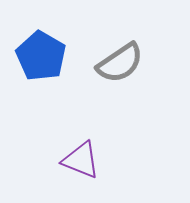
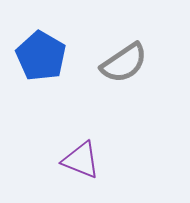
gray semicircle: moved 4 px right
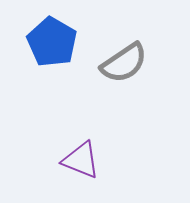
blue pentagon: moved 11 px right, 14 px up
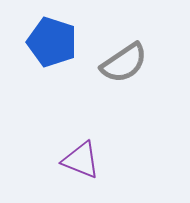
blue pentagon: rotated 12 degrees counterclockwise
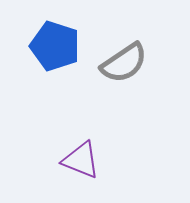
blue pentagon: moved 3 px right, 4 px down
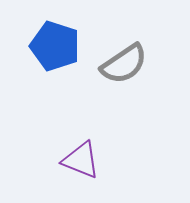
gray semicircle: moved 1 px down
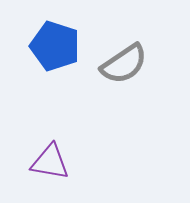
purple triangle: moved 31 px left, 2 px down; rotated 12 degrees counterclockwise
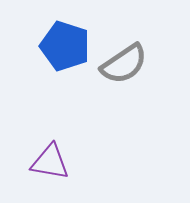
blue pentagon: moved 10 px right
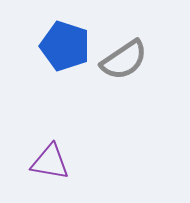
gray semicircle: moved 4 px up
